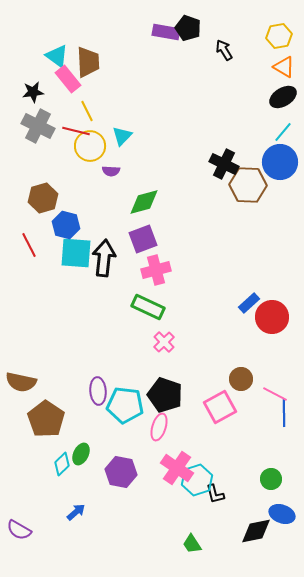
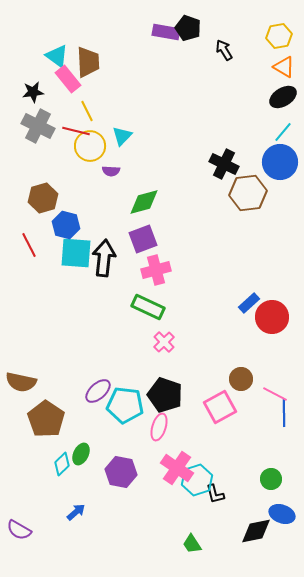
brown hexagon at (248, 185): moved 8 px down; rotated 9 degrees counterclockwise
purple ellipse at (98, 391): rotated 52 degrees clockwise
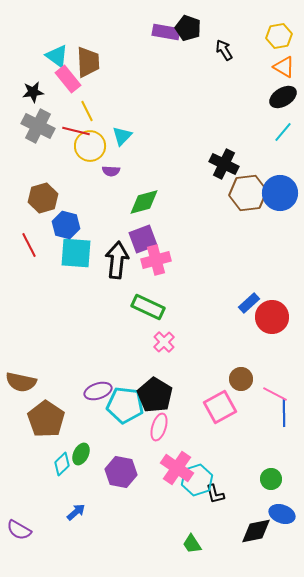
blue circle at (280, 162): moved 31 px down
black arrow at (104, 258): moved 13 px right, 2 px down
pink cross at (156, 270): moved 10 px up
purple ellipse at (98, 391): rotated 24 degrees clockwise
black pentagon at (165, 395): moved 10 px left; rotated 12 degrees clockwise
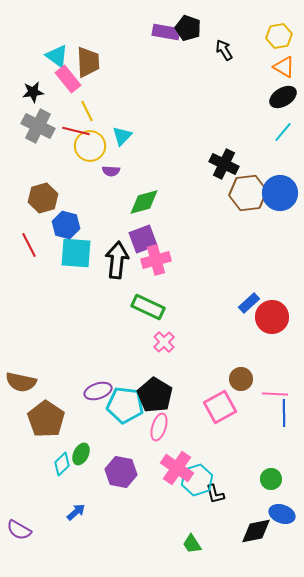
pink line at (275, 394): rotated 25 degrees counterclockwise
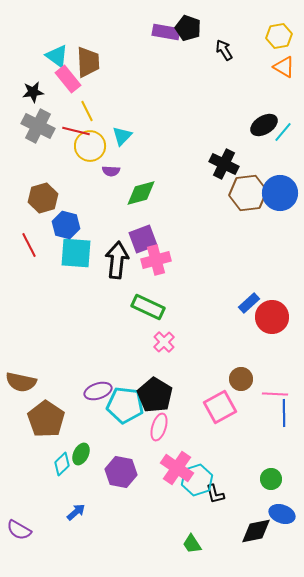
black ellipse at (283, 97): moved 19 px left, 28 px down
green diamond at (144, 202): moved 3 px left, 9 px up
